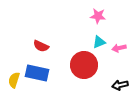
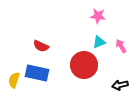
pink arrow: moved 2 px right, 2 px up; rotated 72 degrees clockwise
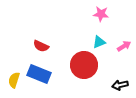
pink star: moved 3 px right, 2 px up
pink arrow: moved 3 px right; rotated 88 degrees clockwise
blue rectangle: moved 2 px right, 1 px down; rotated 10 degrees clockwise
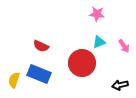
pink star: moved 4 px left
pink arrow: rotated 88 degrees clockwise
red circle: moved 2 px left, 2 px up
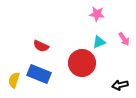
pink arrow: moved 7 px up
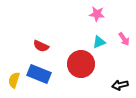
red circle: moved 1 px left, 1 px down
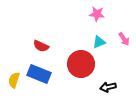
black arrow: moved 12 px left, 2 px down
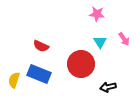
cyan triangle: moved 1 px right; rotated 40 degrees counterclockwise
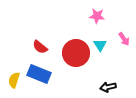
pink star: moved 2 px down
cyan triangle: moved 3 px down
red semicircle: moved 1 px left, 1 px down; rotated 14 degrees clockwise
red circle: moved 5 px left, 11 px up
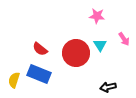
red semicircle: moved 2 px down
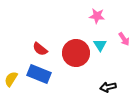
yellow semicircle: moved 3 px left, 1 px up; rotated 14 degrees clockwise
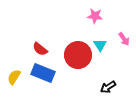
pink star: moved 2 px left
red circle: moved 2 px right, 2 px down
blue rectangle: moved 4 px right, 1 px up
yellow semicircle: moved 3 px right, 2 px up
black arrow: rotated 21 degrees counterclockwise
